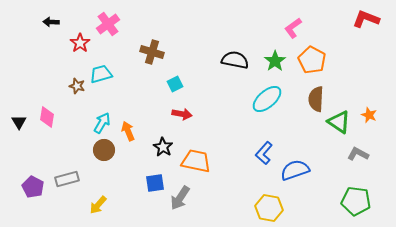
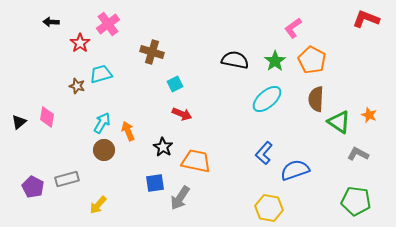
red arrow: rotated 12 degrees clockwise
black triangle: rotated 21 degrees clockwise
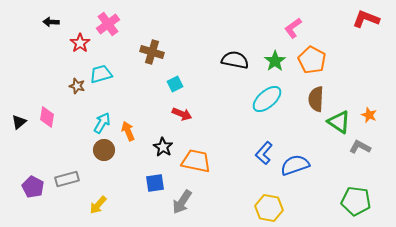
gray L-shape: moved 2 px right, 7 px up
blue semicircle: moved 5 px up
gray arrow: moved 2 px right, 4 px down
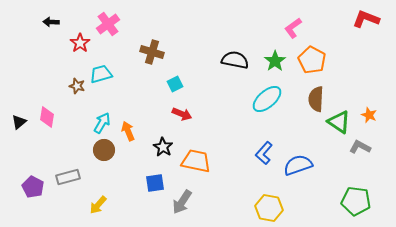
blue semicircle: moved 3 px right
gray rectangle: moved 1 px right, 2 px up
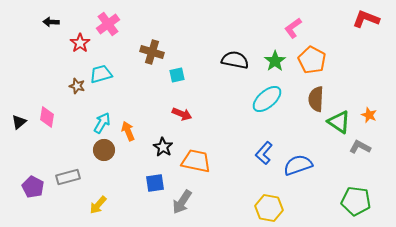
cyan square: moved 2 px right, 9 px up; rotated 14 degrees clockwise
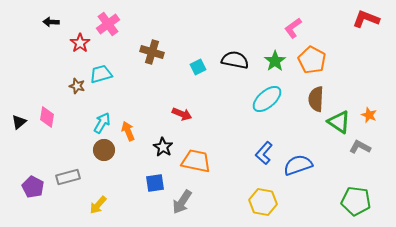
cyan square: moved 21 px right, 8 px up; rotated 14 degrees counterclockwise
yellow hexagon: moved 6 px left, 6 px up
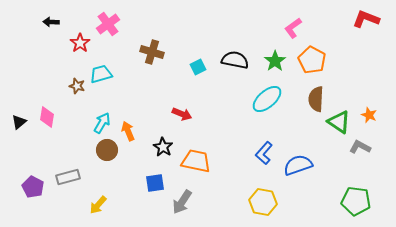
brown circle: moved 3 px right
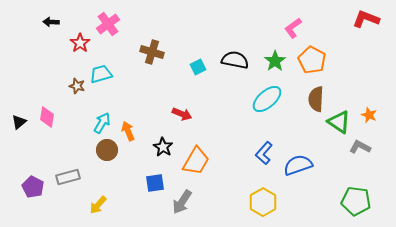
orange trapezoid: rotated 108 degrees clockwise
yellow hexagon: rotated 20 degrees clockwise
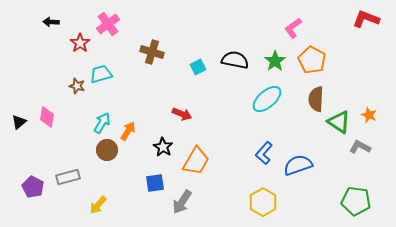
orange arrow: rotated 54 degrees clockwise
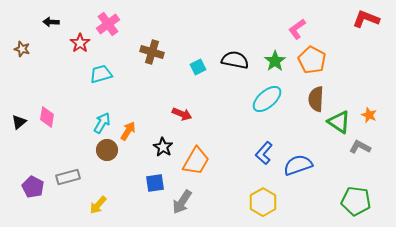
pink L-shape: moved 4 px right, 1 px down
brown star: moved 55 px left, 37 px up
